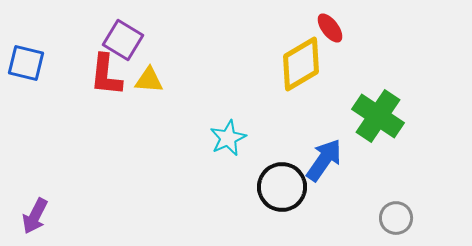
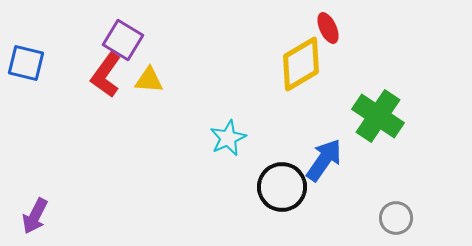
red ellipse: moved 2 px left; rotated 12 degrees clockwise
red L-shape: rotated 30 degrees clockwise
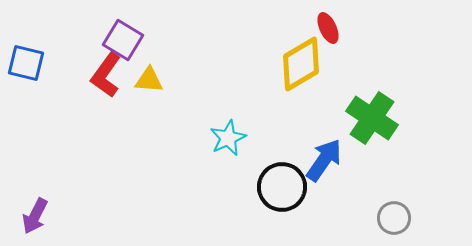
green cross: moved 6 px left, 2 px down
gray circle: moved 2 px left
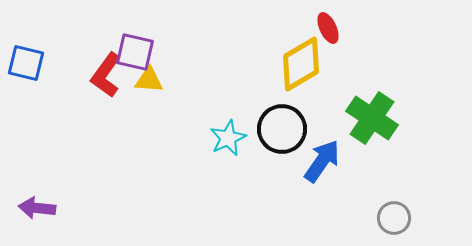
purple square: moved 12 px right, 12 px down; rotated 18 degrees counterclockwise
blue arrow: moved 2 px left, 1 px down
black circle: moved 58 px up
purple arrow: moved 2 px right, 8 px up; rotated 69 degrees clockwise
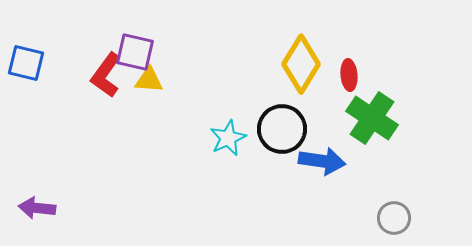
red ellipse: moved 21 px right, 47 px down; rotated 20 degrees clockwise
yellow diamond: rotated 28 degrees counterclockwise
blue arrow: rotated 63 degrees clockwise
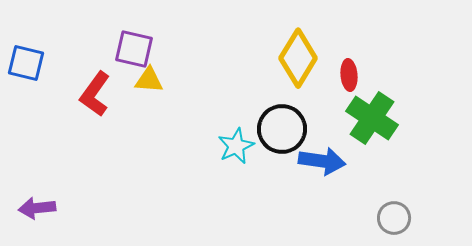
purple square: moved 1 px left, 3 px up
yellow diamond: moved 3 px left, 6 px up
red L-shape: moved 11 px left, 19 px down
cyan star: moved 8 px right, 8 px down
purple arrow: rotated 12 degrees counterclockwise
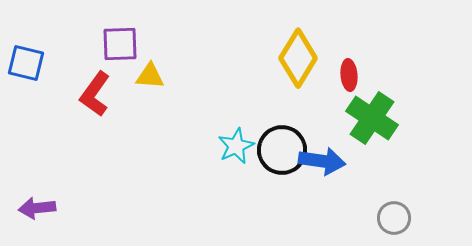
purple square: moved 14 px left, 5 px up; rotated 15 degrees counterclockwise
yellow triangle: moved 1 px right, 4 px up
black circle: moved 21 px down
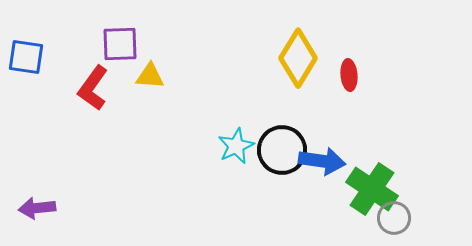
blue square: moved 6 px up; rotated 6 degrees counterclockwise
red L-shape: moved 2 px left, 6 px up
green cross: moved 71 px down
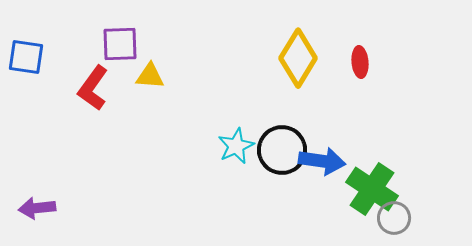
red ellipse: moved 11 px right, 13 px up
